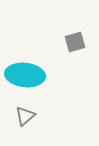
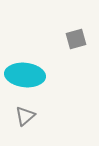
gray square: moved 1 px right, 3 px up
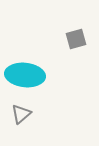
gray triangle: moved 4 px left, 2 px up
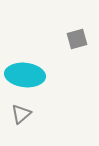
gray square: moved 1 px right
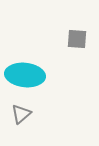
gray square: rotated 20 degrees clockwise
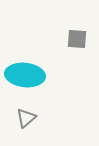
gray triangle: moved 5 px right, 4 px down
